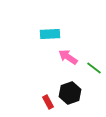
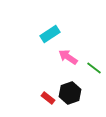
cyan rectangle: rotated 30 degrees counterclockwise
red rectangle: moved 4 px up; rotated 24 degrees counterclockwise
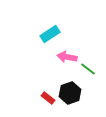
pink arrow: moved 1 px left; rotated 24 degrees counterclockwise
green line: moved 6 px left, 1 px down
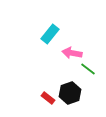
cyan rectangle: rotated 18 degrees counterclockwise
pink arrow: moved 5 px right, 4 px up
